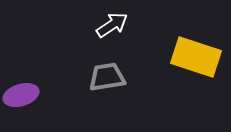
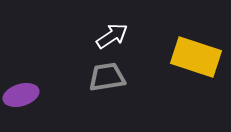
white arrow: moved 11 px down
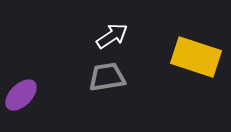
purple ellipse: rotated 28 degrees counterclockwise
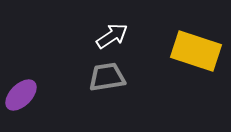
yellow rectangle: moved 6 px up
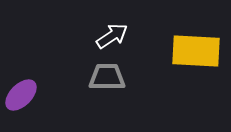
yellow rectangle: rotated 15 degrees counterclockwise
gray trapezoid: rotated 9 degrees clockwise
